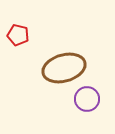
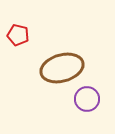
brown ellipse: moved 2 px left
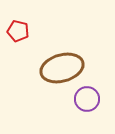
red pentagon: moved 4 px up
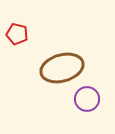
red pentagon: moved 1 px left, 3 px down
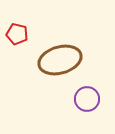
brown ellipse: moved 2 px left, 8 px up
